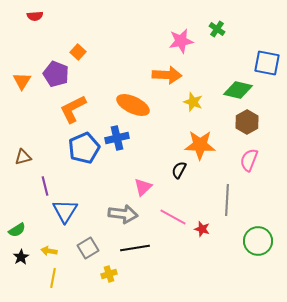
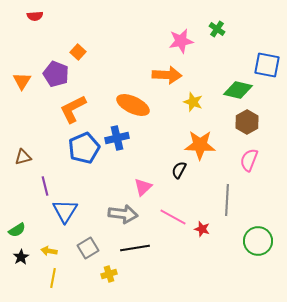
blue square: moved 2 px down
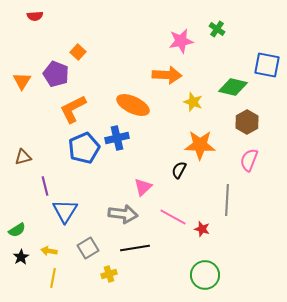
green diamond: moved 5 px left, 3 px up
green circle: moved 53 px left, 34 px down
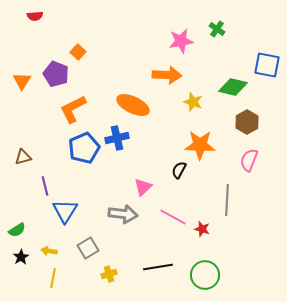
black line: moved 23 px right, 19 px down
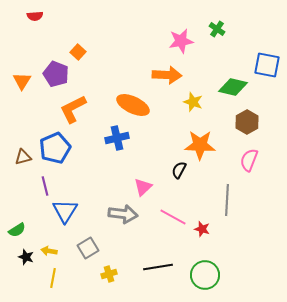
blue pentagon: moved 29 px left
black star: moved 5 px right; rotated 21 degrees counterclockwise
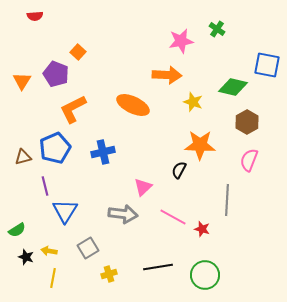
blue cross: moved 14 px left, 14 px down
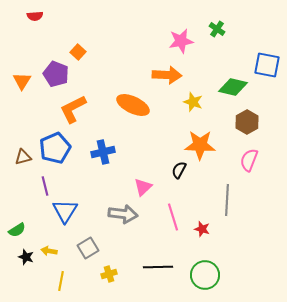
pink line: rotated 44 degrees clockwise
black line: rotated 8 degrees clockwise
yellow line: moved 8 px right, 3 px down
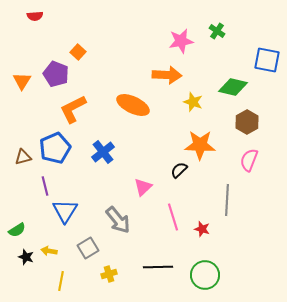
green cross: moved 2 px down
blue square: moved 5 px up
blue cross: rotated 25 degrees counterclockwise
black semicircle: rotated 18 degrees clockwise
gray arrow: moved 5 px left, 6 px down; rotated 44 degrees clockwise
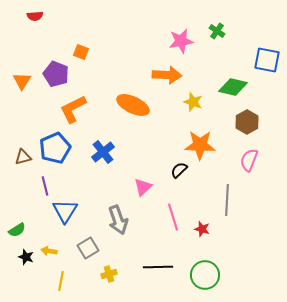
orange square: moved 3 px right; rotated 21 degrees counterclockwise
gray arrow: rotated 20 degrees clockwise
